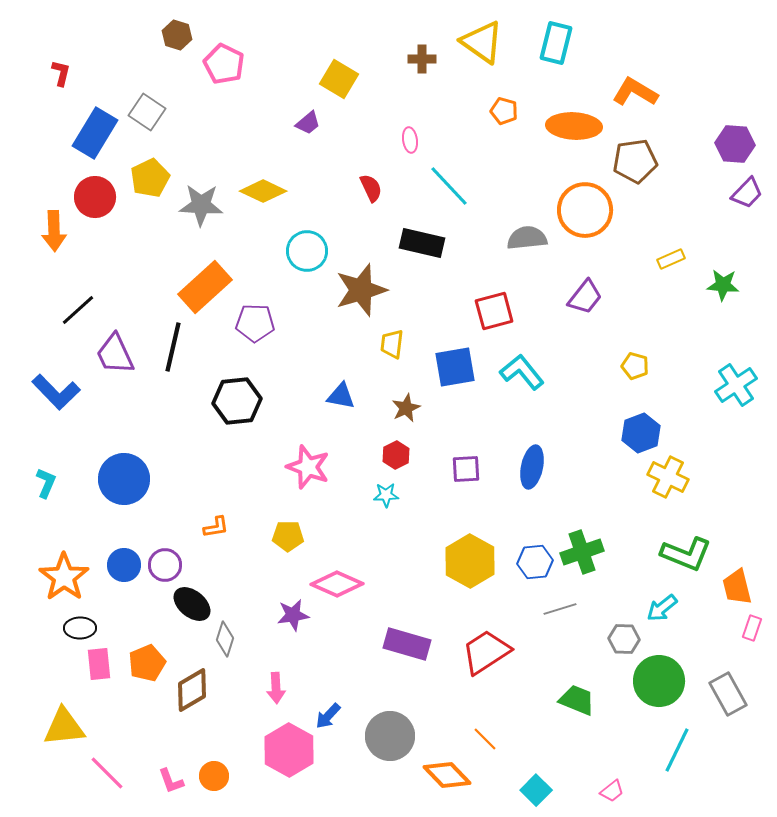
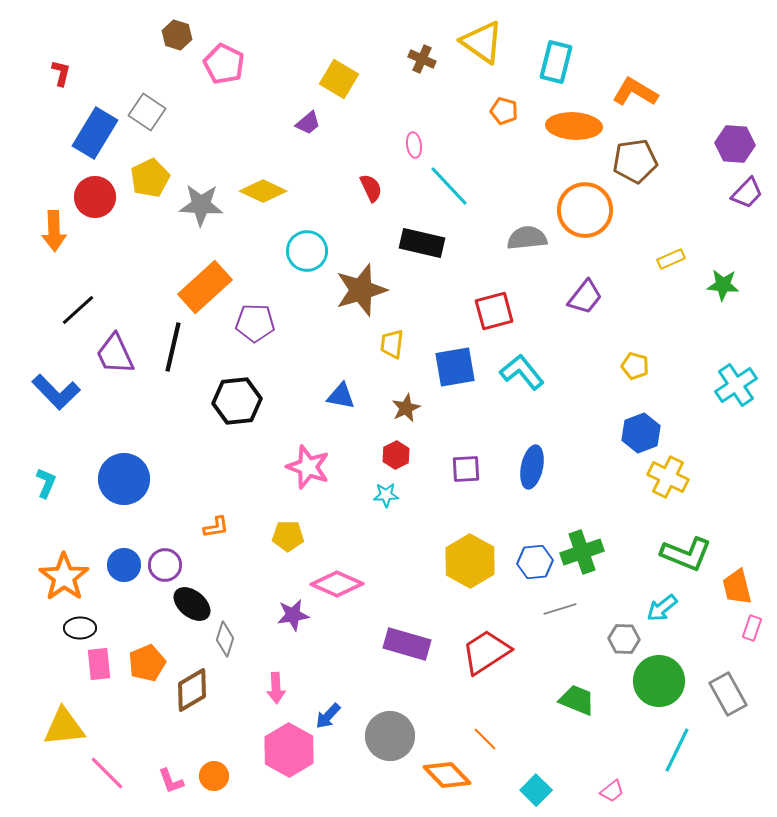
cyan rectangle at (556, 43): moved 19 px down
brown cross at (422, 59): rotated 24 degrees clockwise
pink ellipse at (410, 140): moved 4 px right, 5 px down
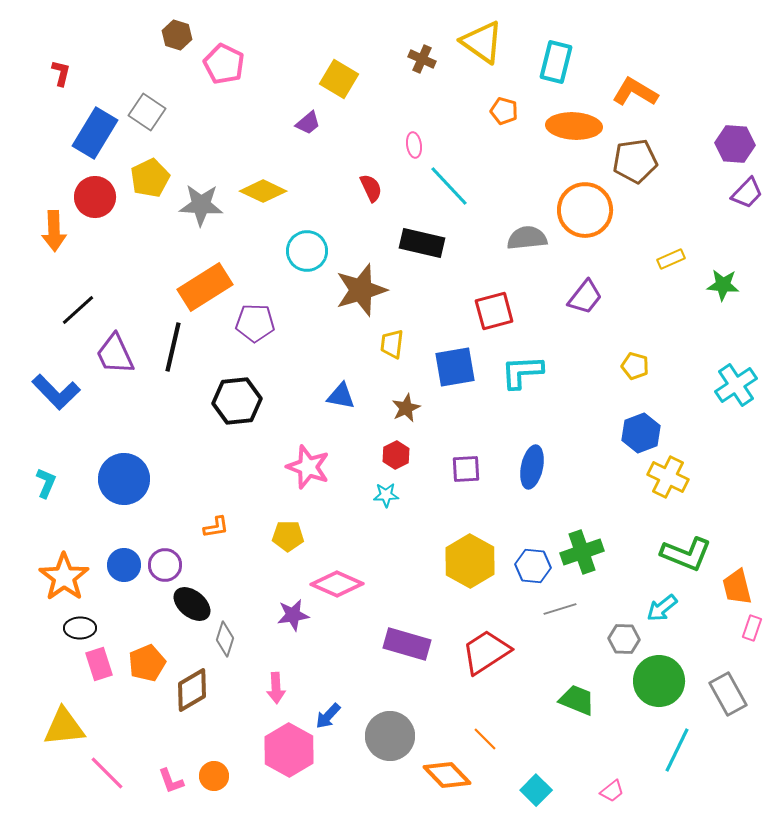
orange rectangle at (205, 287): rotated 10 degrees clockwise
cyan L-shape at (522, 372): rotated 54 degrees counterclockwise
blue hexagon at (535, 562): moved 2 px left, 4 px down; rotated 12 degrees clockwise
pink rectangle at (99, 664): rotated 12 degrees counterclockwise
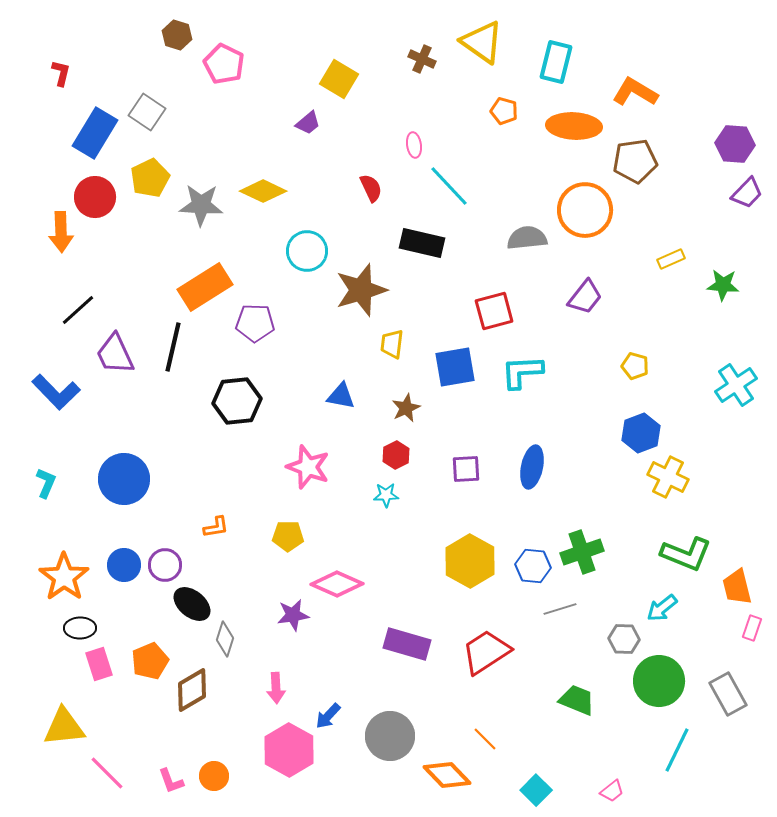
orange arrow at (54, 231): moved 7 px right, 1 px down
orange pentagon at (147, 663): moved 3 px right, 2 px up
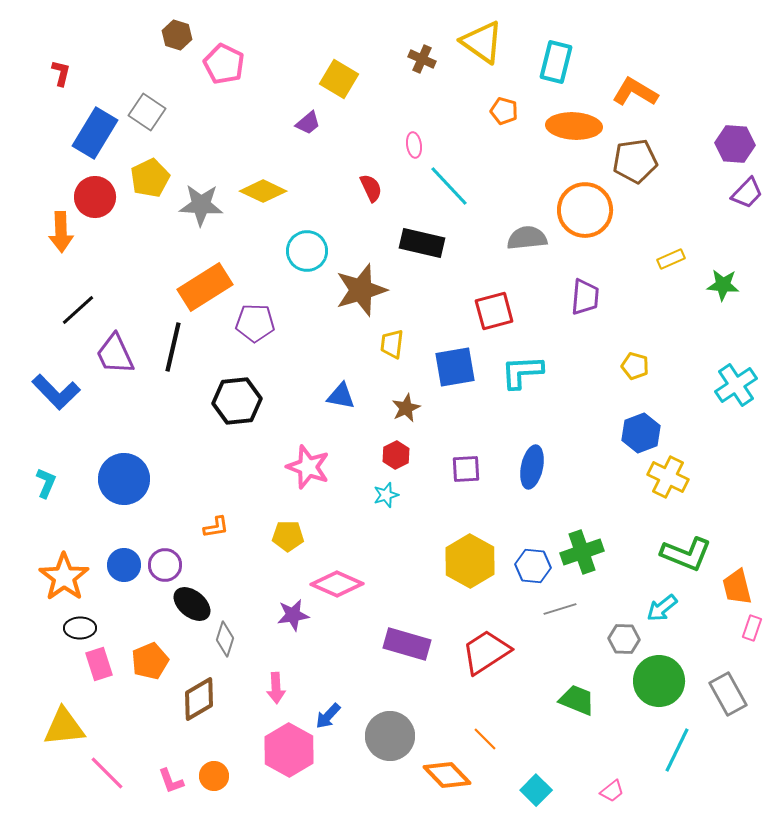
purple trapezoid at (585, 297): rotated 33 degrees counterclockwise
cyan star at (386, 495): rotated 15 degrees counterclockwise
brown diamond at (192, 690): moved 7 px right, 9 px down
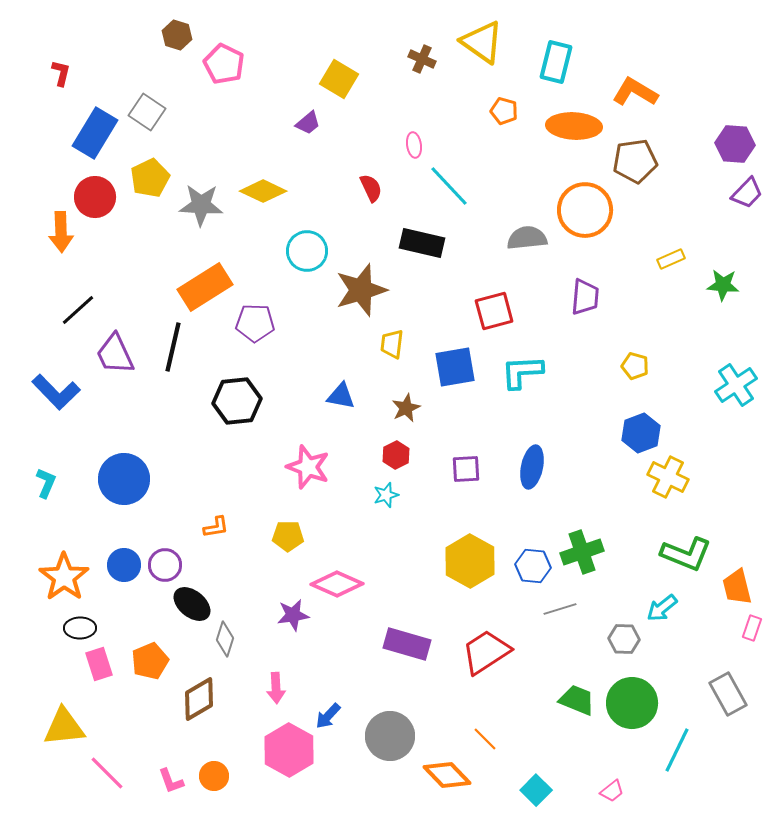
green circle at (659, 681): moved 27 px left, 22 px down
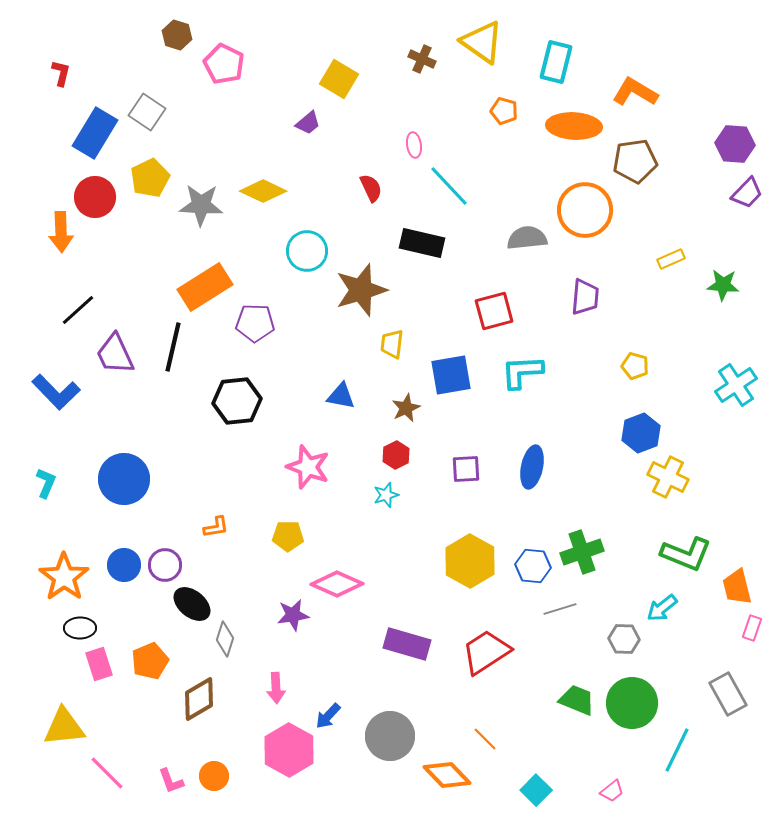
blue square at (455, 367): moved 4 px left, 8 px down
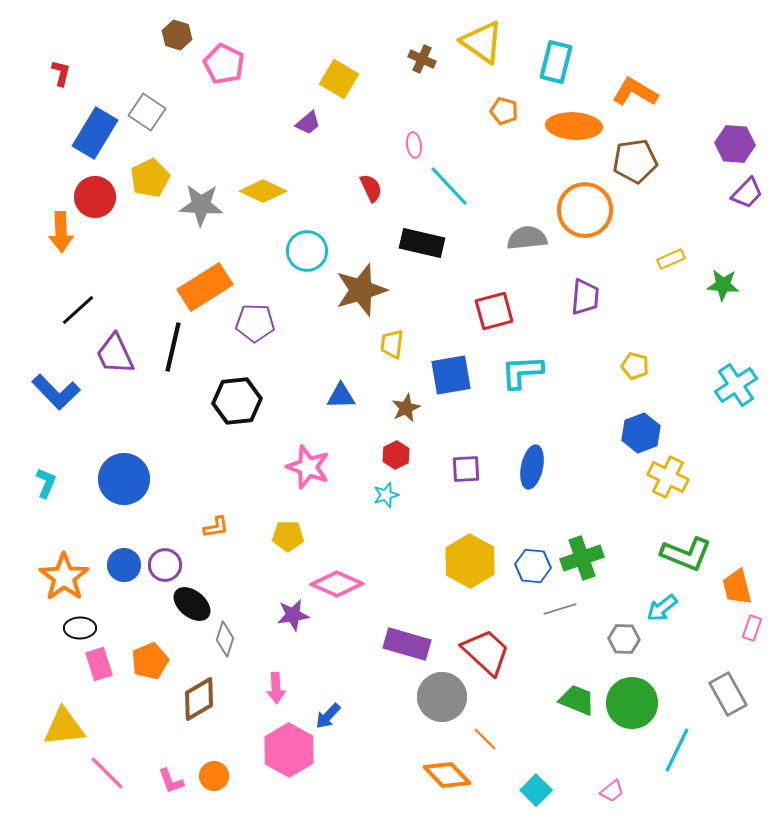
blue triangle at (341, 396): rotated 12 degrees counterclockwise
green cross at (582, 552): moved 6 px down
red trapezoid at (486, 652): rotated 76 degrees clockwise
gray circle at (390, 736): moved 52 px right, 39 px up
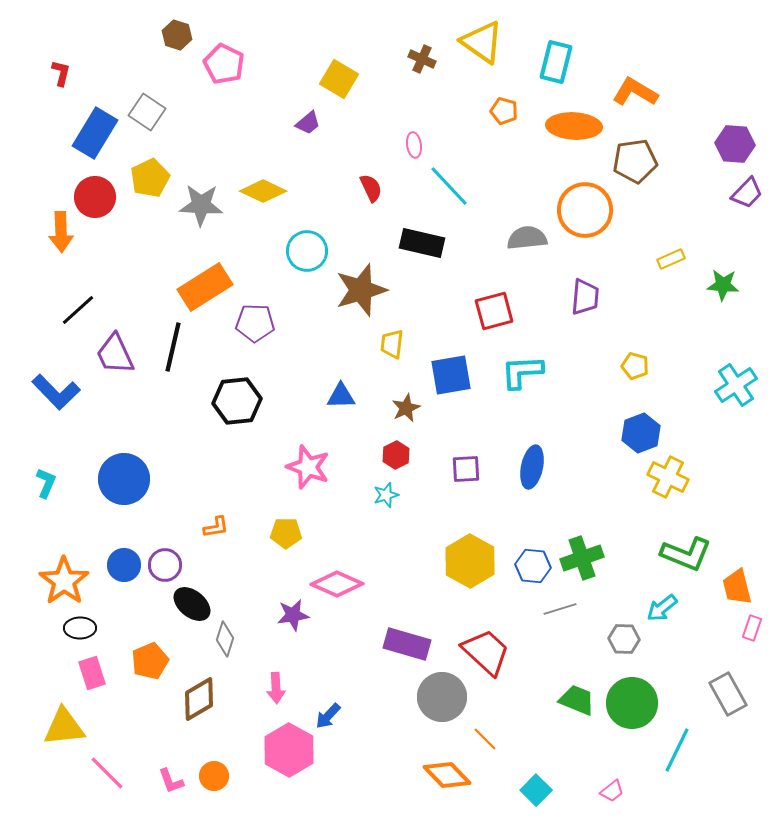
yellow pentagon at (288, 536): moved 2 px left, 3 px up
orange star at (64, 577): moved 4 px down
pink rectangle at (99, 664): moved 7 px left, 9 px down
